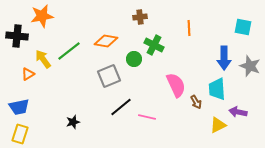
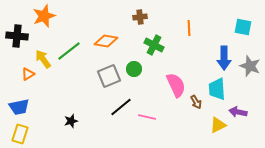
orange star: moved 2 px right; rotated 10 degrees counterclockwise
green circle: moved 10 px down
black star: moved 2 px left, 1 px up
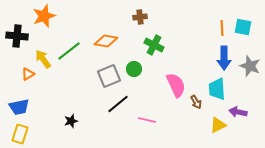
orange line: moved 33 px right
black line: moved 3 px left, 3 px up
pink line: moved 3 px down
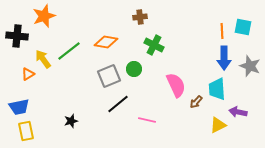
orange line: moved 3 px down
orange diamond: moved 1 px down
brown arrow: rotated 72 degrees clockwise
yellow rectangle: moved 6 px right, 3 px up; rotated 30 degrees counterclockwise
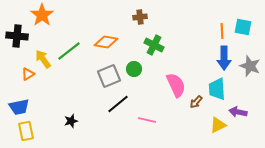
orange star: moved 2 px left, 1 px up; rotated 15 degrees counterclockwise
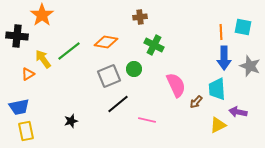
orange line: moved 1 px left, 1 px down
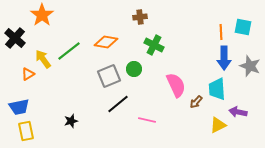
black cross: moved 2 px left, 2 px down; rotated 35 degrees clockwise
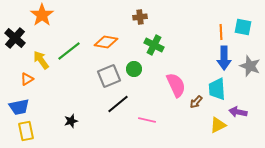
yellow arrow: moved 2 px left, 1 px down
orange triangle: moved 1 px left, 5 px down
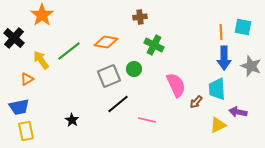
black cross: moved 1 px left
gray star: moved 1 px right
black star: moved 1 px right, 1 px up; rotated 24 degrees counterclockwise
